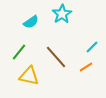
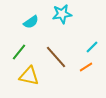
cyan star: rotated 24 degrees clockwise
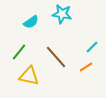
cyan star: rotated 18 degrees clockwise
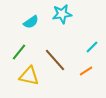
cyan star: rotated 18 degrees counterclockwise
brown line: moved 1 px left, 3 px down
orange line: moved 4 px down
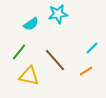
cyan star: moved 4 px left
cyan semicircle: moved 2 px down
cyan line: moved 1 px down
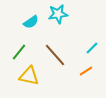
cyan semicircle: moved 2 px up
brown line: moved 5 px up
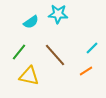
cyan star: rotated 12 degrees clockwise
